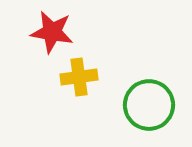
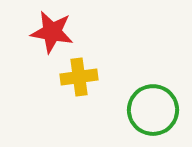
green circle: moved 4 px right, 5 px down
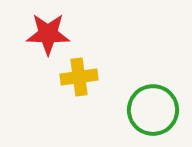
red star: moved 4 px left, 2 px down; rotated 9 degrees counterclockwise
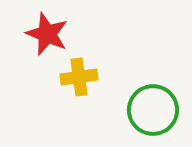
red star: moved 1 px left; rotated 21 degrees clockwise
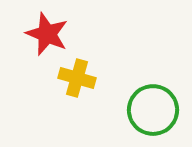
yellow cross: moved 2 px left, 1 px down; rotated 24 degrees clockwise
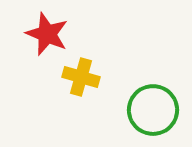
yellow cross: moved 4 px right, 1 px up
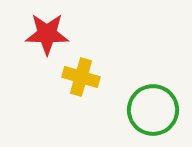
red star: rotated 21 degrees counterclockwise
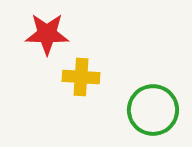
yellow cross: rotated 12 degrees counterclockwise
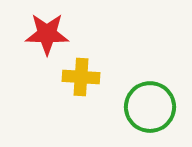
green circle: moved 3 px left, 3 px up
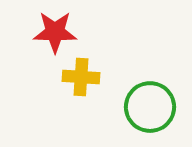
red star: moved 8 px right, 2 px up
